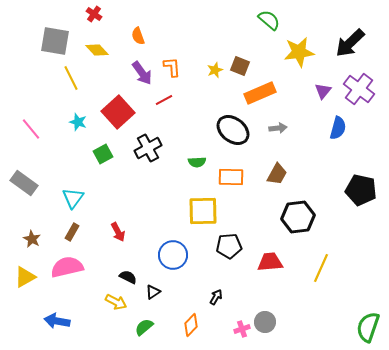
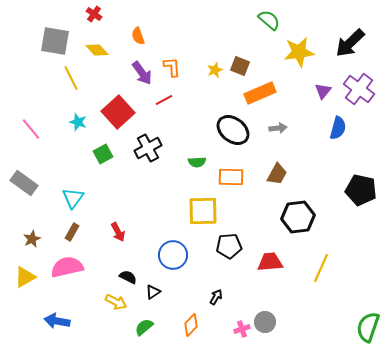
brown star at (32, 239): rotated 18 degrees clockwise
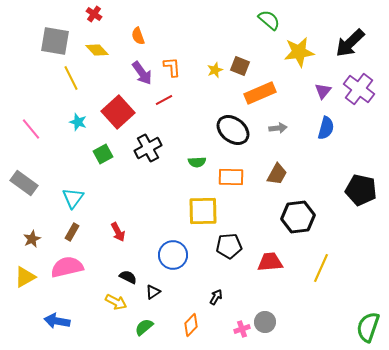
blue semicircle at (338, 128): moved 12 px left
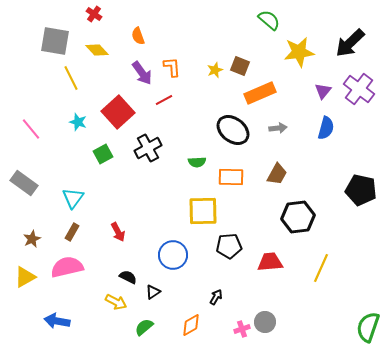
orange diamond at (191, 325): rotated 15 degrees clockwise
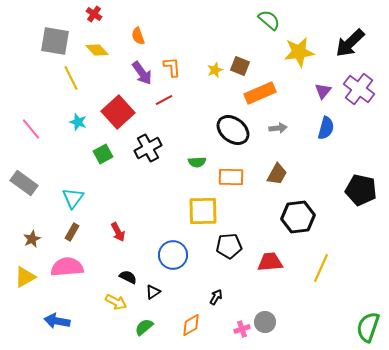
pink semicircle at (67, 267): rotated 8 degrees clockwise
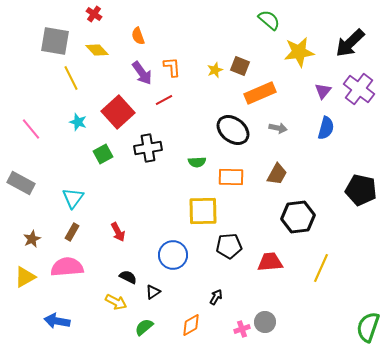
gray arrow at (278, 128): rotated 18 degrees clockwise
black cross at (148, 148): rotated 20 degrees clockwise
gray rectangle at (24, 183): moved 3 px left; rotated 8 degrees counterclockwise
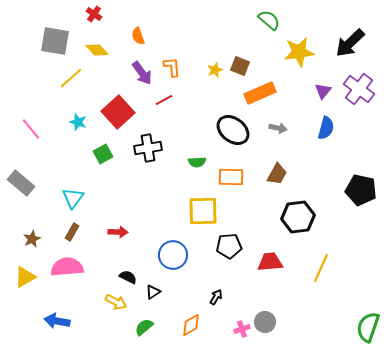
yellow line at (71, 78): rotated 75 degrees clockwise
gray rectangle at (21, 183): rotated 12 degrees clockwise
red arrow at (118, 232): rotated 60 degrees counterclockwise
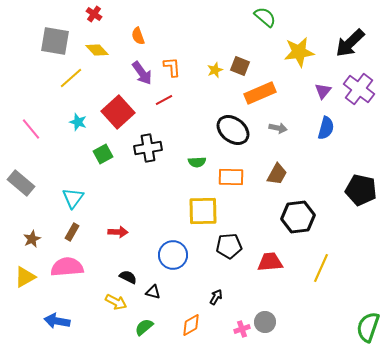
green semicircle at (269, 20): moved 4 px left, 3 px up
black triangle at (153, 292): rotated 49 degrees clockwise
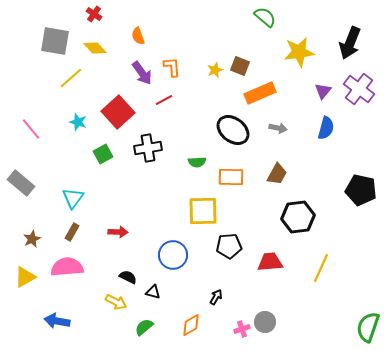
black arrow at (350, 43): rotated 24 degrees counterclockwise
yellow diamond at (97, 50): moved 2 px left, 2 px up
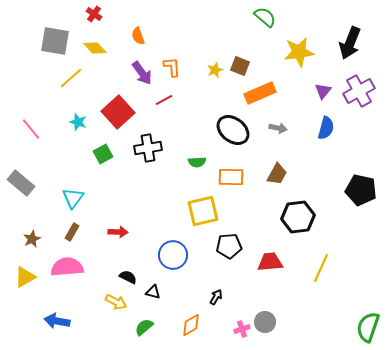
purple cross at (359, 89): moved 2 px down; rotated 24 degrees clockwise
yellow square at (203, 211): rotated 12 degrees counterclockwise
